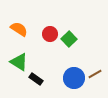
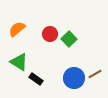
orange semicircle: moved 2 px left; rotated 72 degrees counterclockwise
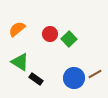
green triangle: moved 1 px right
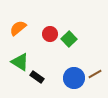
orange semicircle: moved 1 px right, 1 px up
black rectangle: moved 1 px right, 2 px up
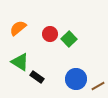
brown line: moved 3 px right, 12 px down
blue circle: moved 2 px right, 1 px down
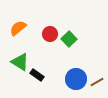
black rectangle: moved 2 px up
brown line: moved 1 px left, 4 px up
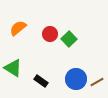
green triangle: moved 7 px left, 6 px down
black rectangle: moved 4 px right, 6 px down
